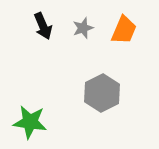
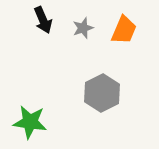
black arrow: moved 6 px up
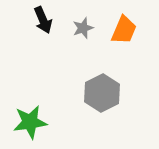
green star: rotated 16 degrees counterclockwise
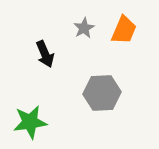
black arrow: moved 2 px right, 34 px down
gray star: moved 1 px right; rotated 10 degrees counterclockwise
gray hexagon: rotated 24 degrees clockwise
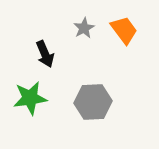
orange trapezoid: rotated 60 degrees counterclockwise
gray hexagon: moved 9 px left, 9 px down
green star: moved 24 px up
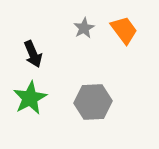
black arrow: moved 12 px left
green star: rotated 20 degrees counterclockwise
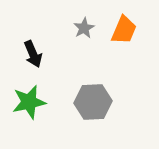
orange trapezoid: rotated 60 degrees clockwise
green star: moved 1 px left, 4 px down; rotated 16 degrees clockwise
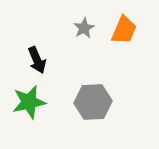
black arrow: moved 4 px right, 6 px down
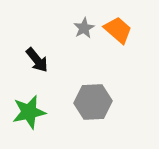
orange trapezoid: moved 6 px left; rotated 72 degrees counterclockwise
black arrow: rotated 16 degrees counterclockwise
green star: moved 10 px down
